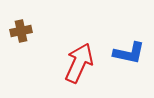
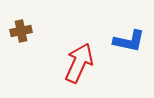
blue L-shape: moved 12 px up
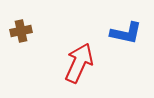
blue L-shape: moved 3 px left, 8 px up
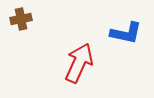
brown cross: moved 12 px up
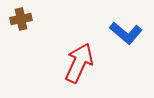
blue L-shape: rotated 28 degrees clockwise
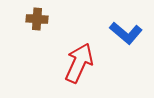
brown cross: moved 16 px right; rotated 15 degrees clockwise
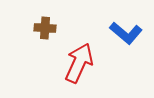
brown cross: moved 8 px right, 9 px down
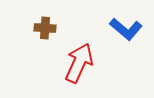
blue L-shape: moved 4 px up
